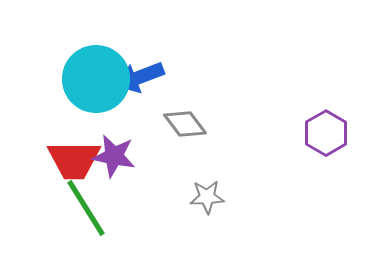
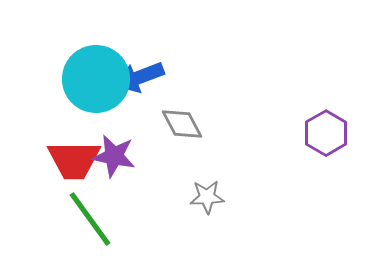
gray diamond: moved 3 px left; rotated 9 degrees clockwise
green line: moved 4 px right, 11 px down; rotated 4 degrees counterclockwise
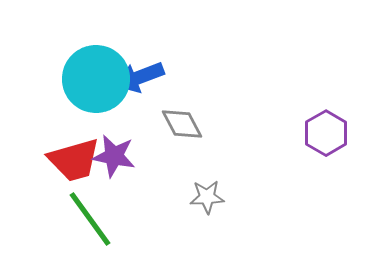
red trapezoid: rotated 16 degrees counterclockwise
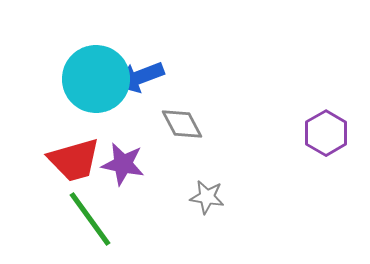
purple star: moved 9 px right, 8 px down
gray star: rotated 12 degrees clockwise
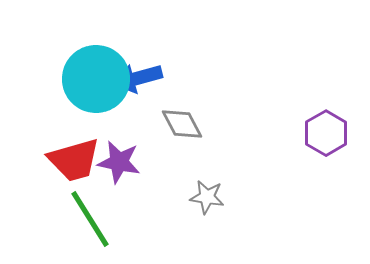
blue arrow: moved 2 px left, 1 px down; rotated 6 degrees clockwise
purple star: moved 4 px left, 2 px up
green line: rotated 4 degrees clockwise
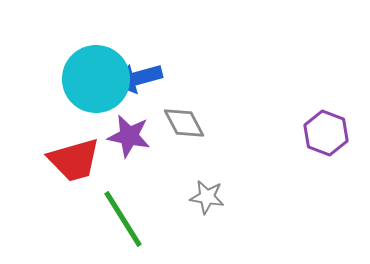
gray diamond: moved 2 px right, 1 px up
purple hexagon: rotated 9 degrees counterclockwise
purple star: moved 10 px right, 26 px up
green line: moved 33 px right
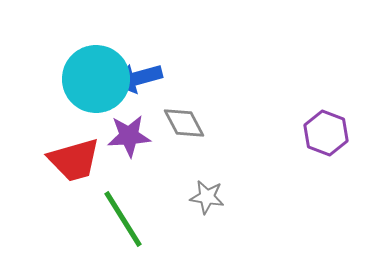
purple star: rotated 15 degrees counterclockwise
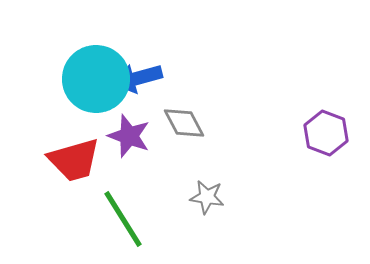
purple star: rotated 24 degrees clockwise
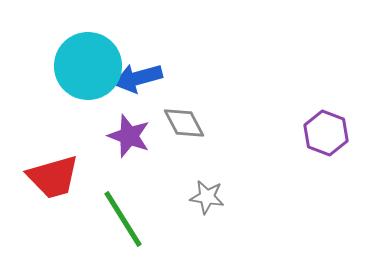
cyan circle: moved 8 px left, 13 px up
red trapezoid: moved 21 px left, 17 px down
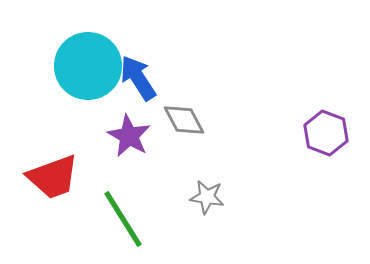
blue arrow: rotated 72 degrees clockwise
gray diamond: moved 3 px up
purple star: rotated 9 degrees clockwise
red trapezoid: rotated 4 degrees counterclockwise
